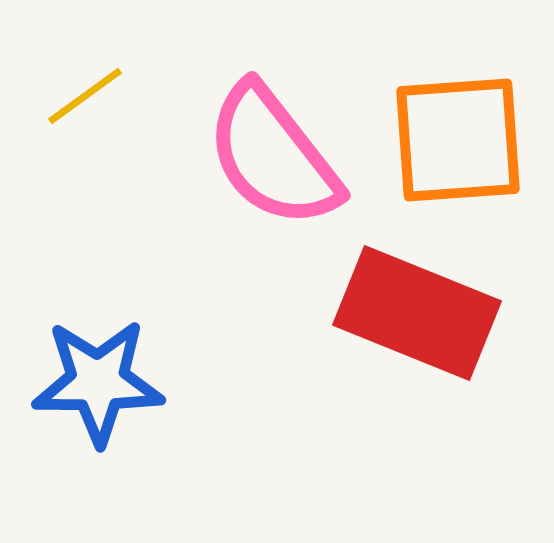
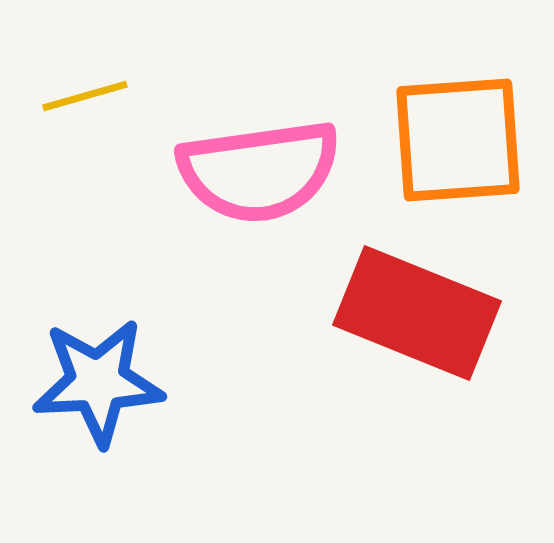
yellow line: rotated 20 degrees clockwise
pink semicircle: moved 14 px left, 15 px down; rotated 60 degrees counterclockwise
blue star: rotated 3 degrees counterclockwise
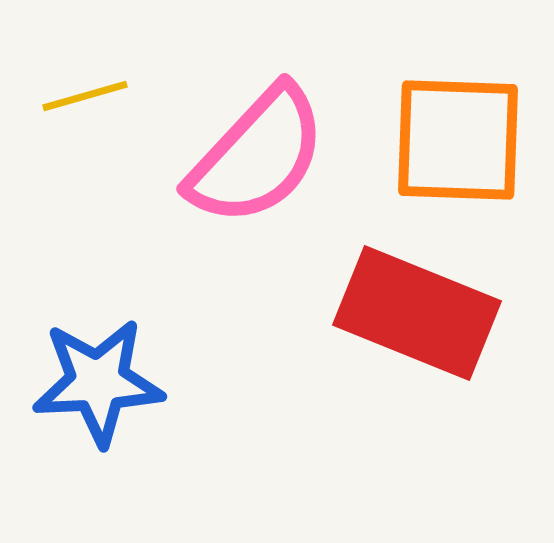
orange square: rotated 6 degrees clockwise
pink semicircle: moved 2 px left, 15 px up; rotated 39 degrees counterclockwise
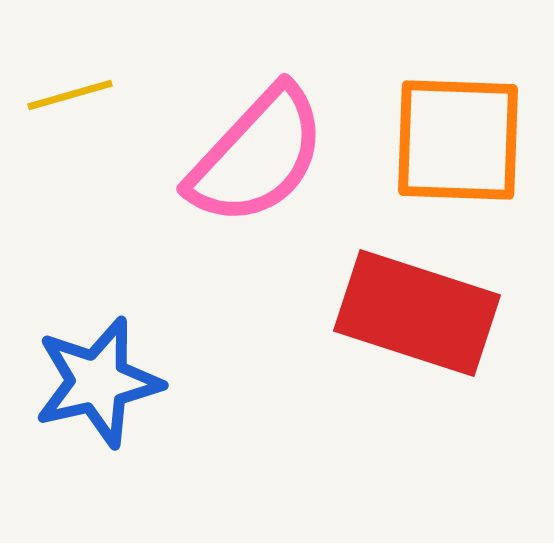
yellow line: moved 15 px left, 1 px up
red rectangle: rotated 4 degrees counterclockwise
blue star: rotated 10 degrees counterclockwise
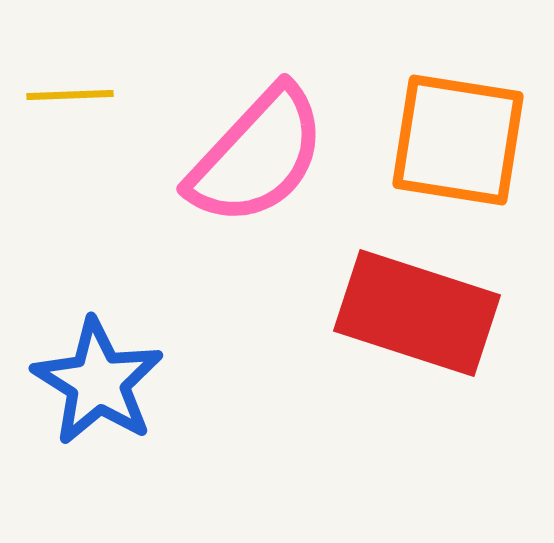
yellow line: rotated 14 degrees clockwise
orange square: rotated 7 degrees clockwise
blue star: rotated 27 degrees counterclockwise
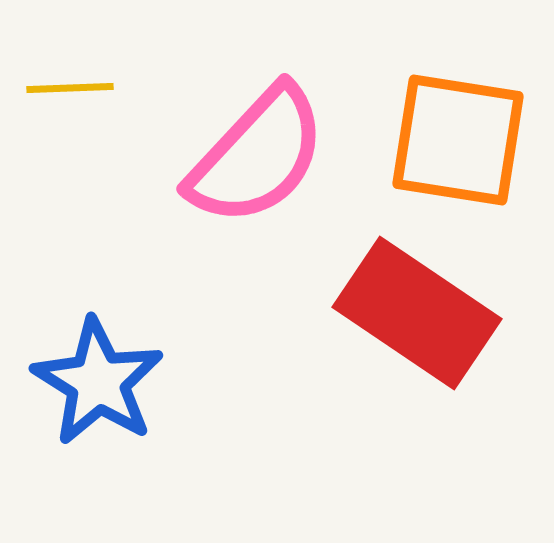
yellow line: moved 7 px up
red rectangle: rotated 16 degrees clockwise
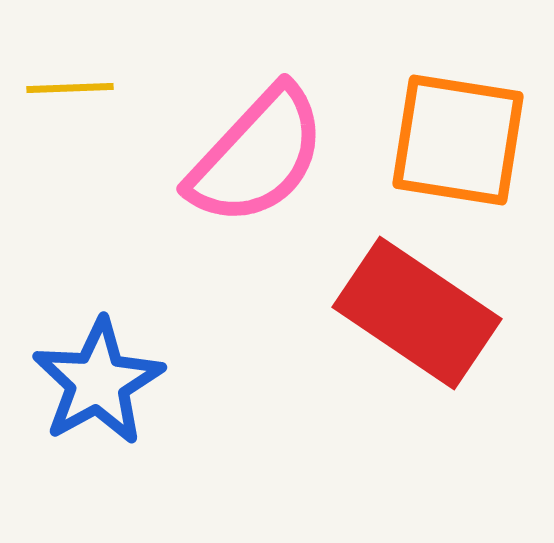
blue star: rotated 11 degrees clockwise
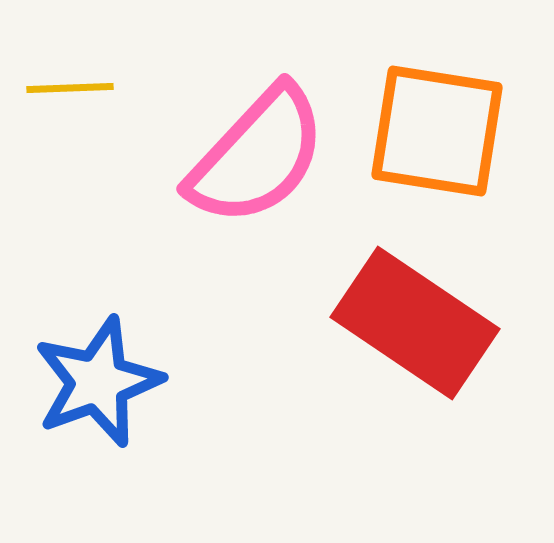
orange square: moved 21 px left, 9 px up
red rectangle: moved 2 px left, 10 px down
blue star: rotated 9 degrees clockwise
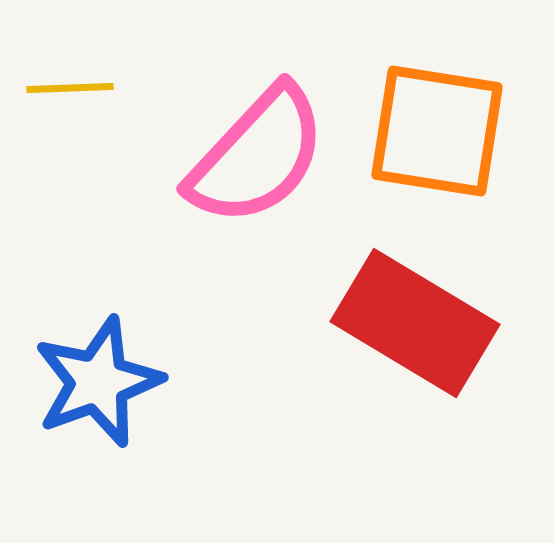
red rectangle: rotated 3 degrees counterclockwise
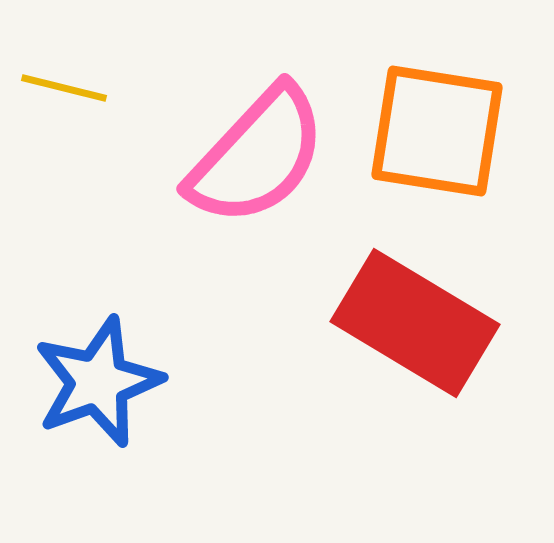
yellow line: moved 6 px left; rotated 16 degrees clockwise
